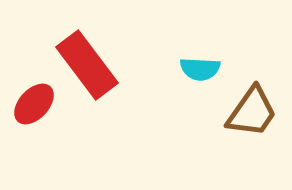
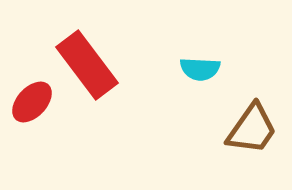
red ellipse: moved 2 px left, 2 px up
brown trapezoid: moved 17 px down
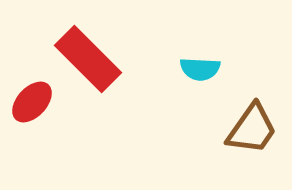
red rectangle: moved 1 px right, 6 px up; rotated 8 degrees counterclockwise
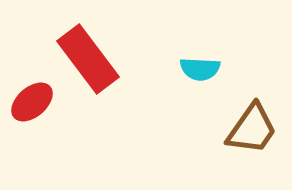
red rectangle: rotated 8 degrees clockwise
red ellipse: rotated 6 degrees clockwise
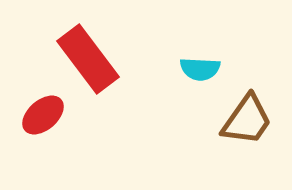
red ellipse: moved 11 px right, 13 px down
brown trapezoid: moved 5 px left, 9 px up
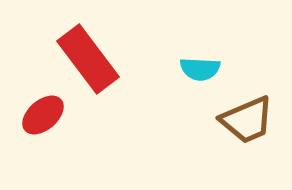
brown trapezoid: rotated 32 degrees clockwise
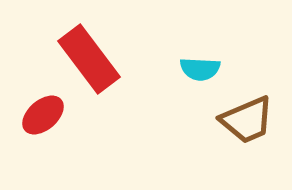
red rectangle: moved 1 px right
